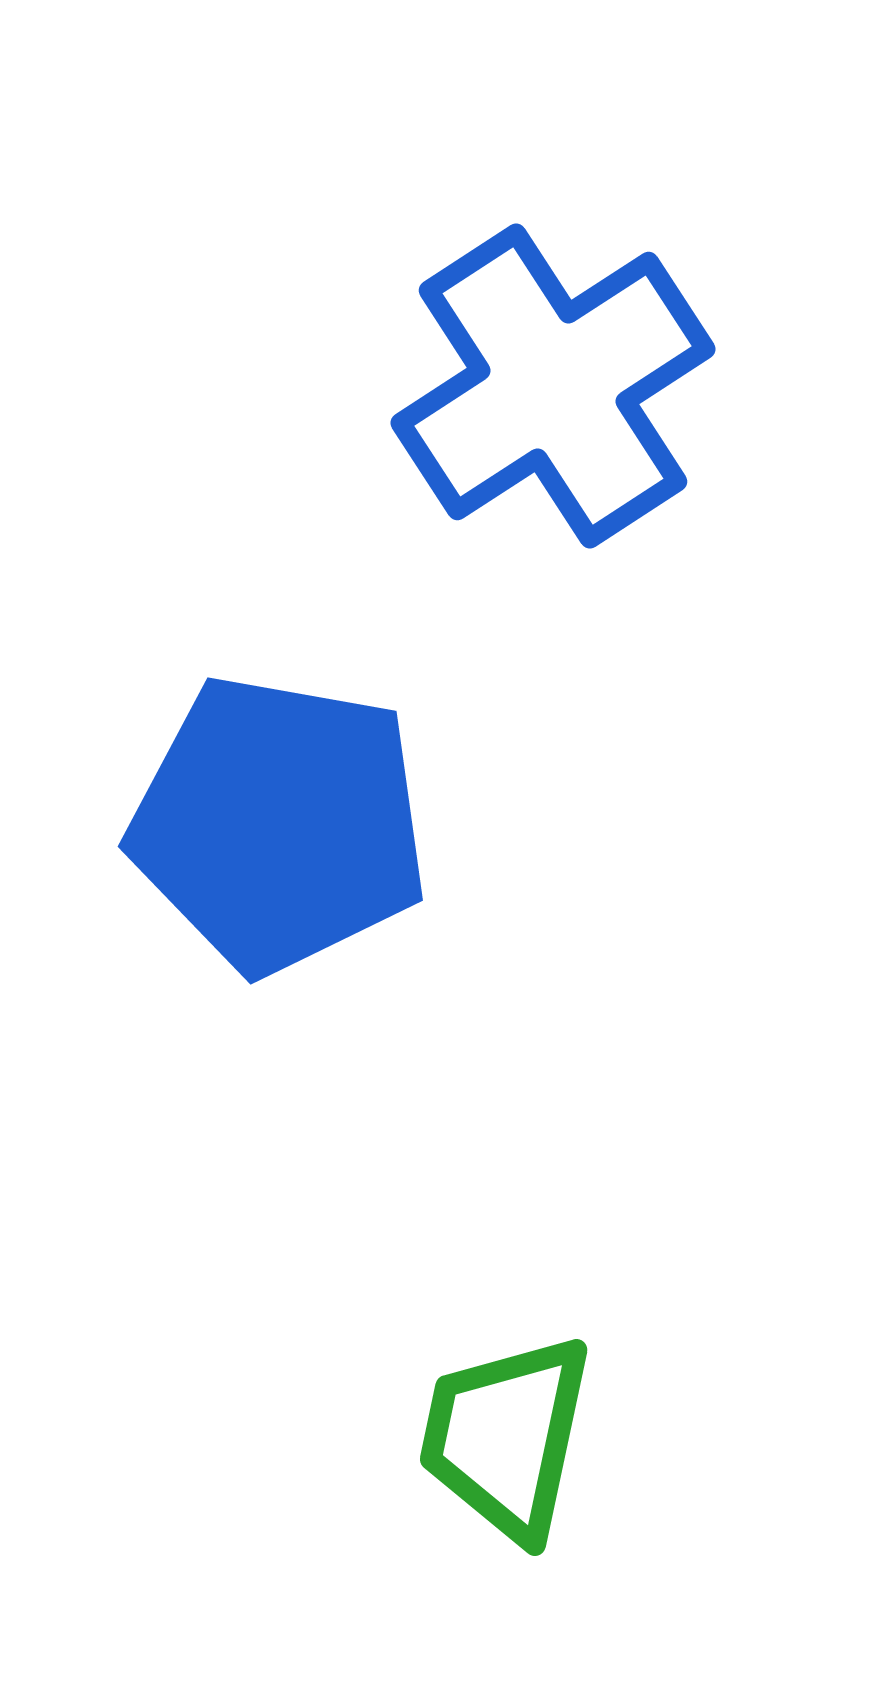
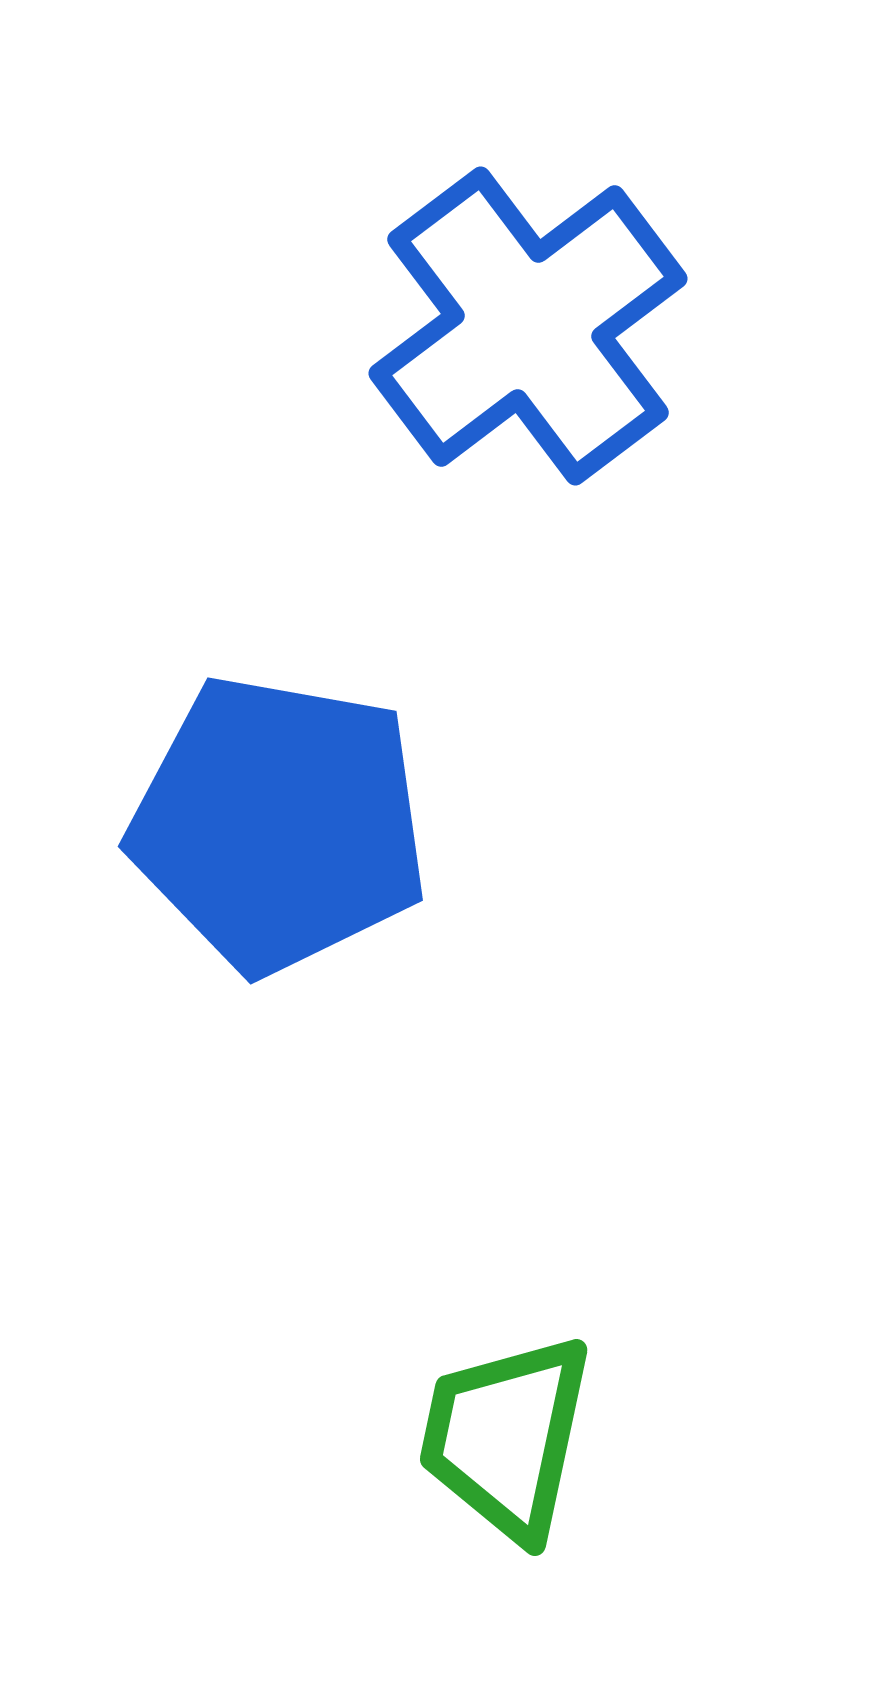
blue cross: moved 25 px left, 60 px up; rotated 4 degrees counterclockwise
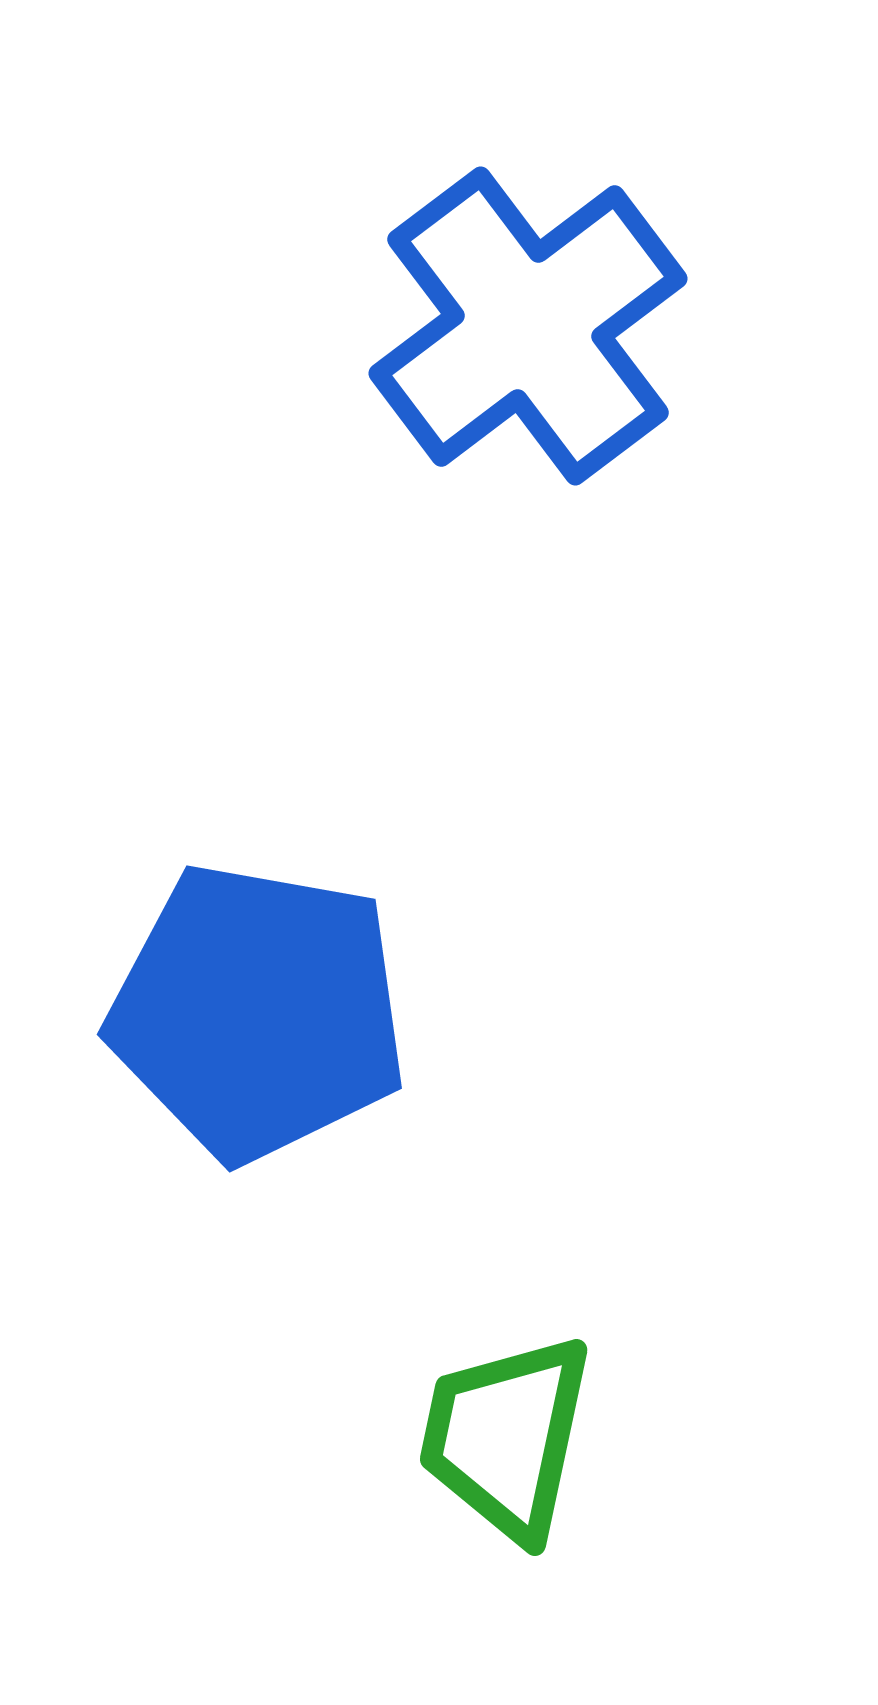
blue pentagon: moved 21 px left, 188 px down
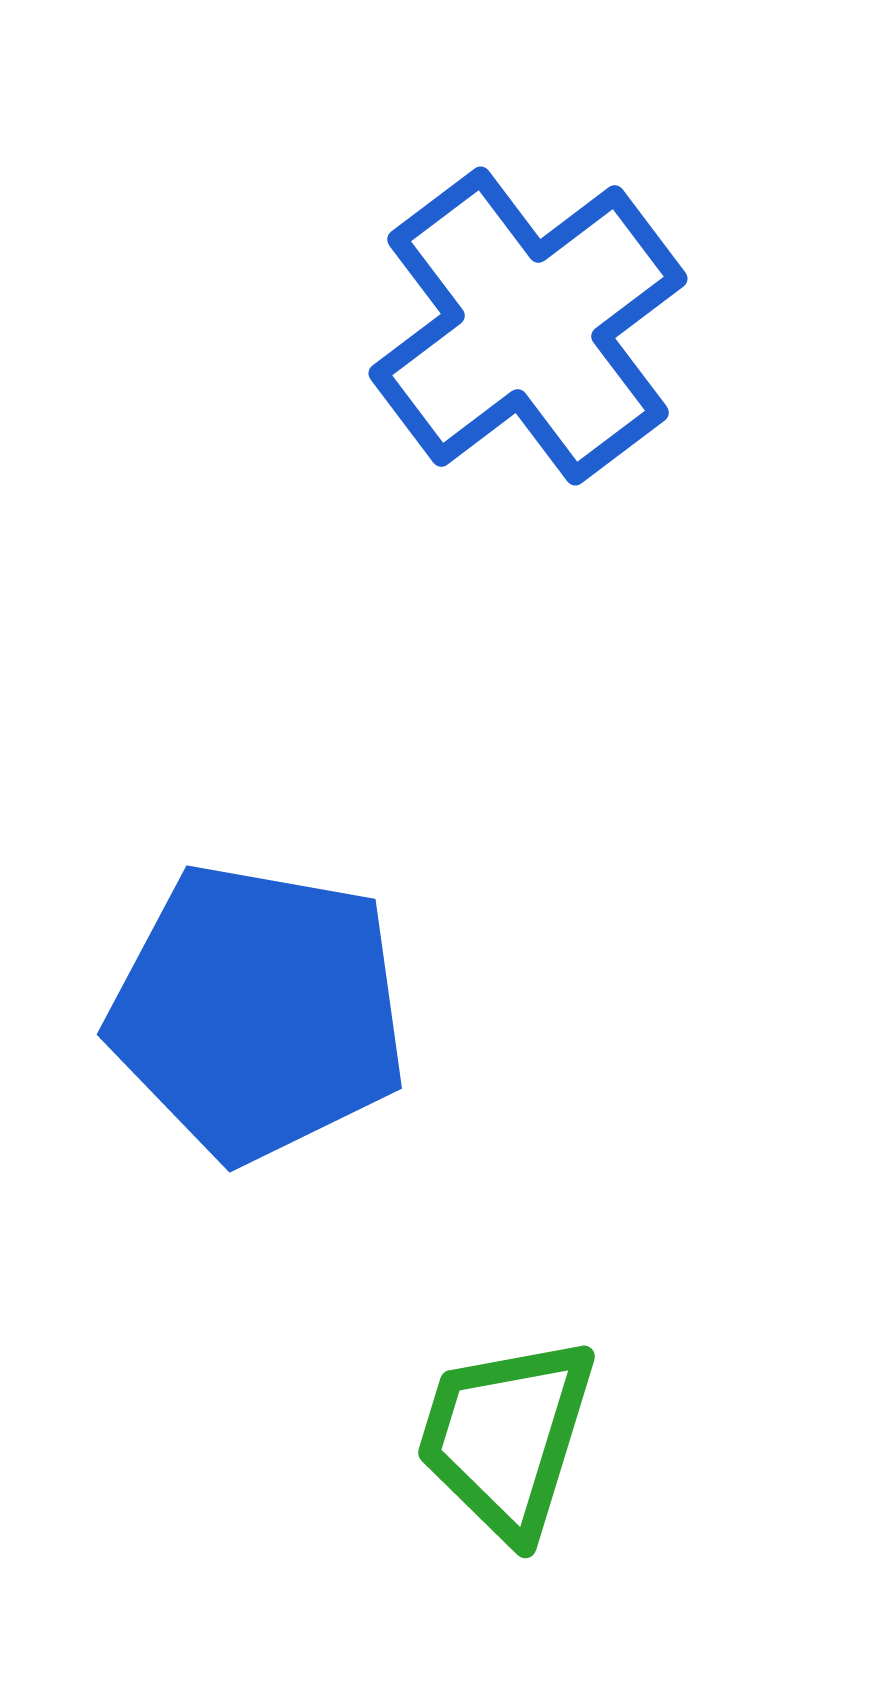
green trapezoid: rotated 5 degrees clockwise
